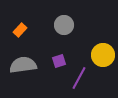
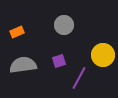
orange rectangle: moved 3 px left, 2 px down; rotated 24 degrees clockwise
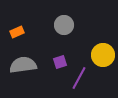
purple square: moved 1 px right, 1 px down
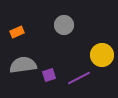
yellow circle: moved 1 px left
purple square: moved 11 px left, 13 px down
purple line: rotated 35 degrees clockwise
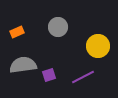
gray circle: moved 6 px left, 2 px down
yellow circle: moved 4 px left, 9 px up
purple line: moved 4 px right, 1 px up
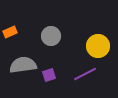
gray circle: moved 7 px left, 9 px down
orange rectangle: moved 7 px left
purple line: moved 2 px right, 3 px up
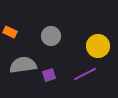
orange rectangle: rotated 48 degrees clockwise
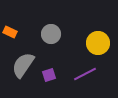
gray circle: moved 2 px up
yellow circle: moved 3 px up
gray semicircle: rotated 48 degrees counterclockwise
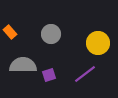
orange rectangle: rotated 24 degrees clockwise
gray semicircle: rotated 56 degrees clockwise
purple line: rotated 10 degrees counterclockwise
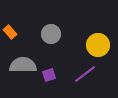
yellow circle: moved 2 px down
